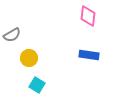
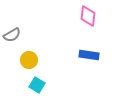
yellow circle: moved 2 px down
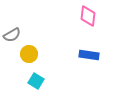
yellow circle: moved 6 px up
cyan square: moved 1 px left, 4 px up
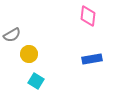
blue rectangle: moved 3 px right, 4 px down; rotated 18 degrees counterclockwise
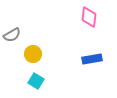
pink diamond: moved 1 px right, 1 px down
yellow circle: moved 4 px right
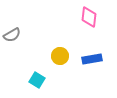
yellow circle: moved 27 px right, 2 px down
cyan square: moved 1 px right, 1 px up
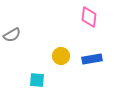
yellow circle: moved 1 px right
cyan square: rotated 28 degrees counterclockwise
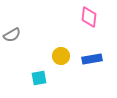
cyan square: moved 2 px right, 2 px up; rotated 14 degrees counterclockwise
